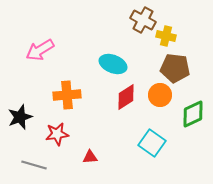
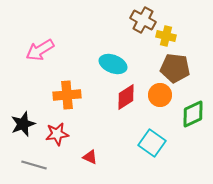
black star: moved 3 px right, 7 px down
red triangle: rotated 28 degrees clockwise
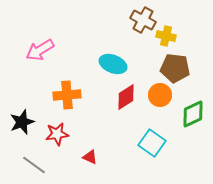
black star: moved 1 px left, 2 px up
gray line: rotated 20 degrees clockwise
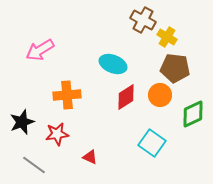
yellow cross: moved 1 px right, 1 px down; rotated 18 degrees clockwise
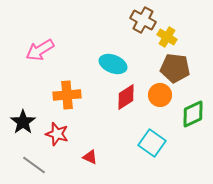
black star: moved 1 px right; rotated 15 degrees counterclockwise
red star: rotated 25 degrees clockwise
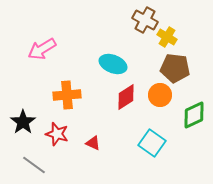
brown cross: moved 2 px right
pink arrow: moved 2 px right, 1 px up
green diamond: moved 1 px right, 1 px down
red triangle: moved 3 px right, 14 px up
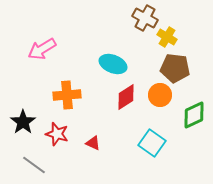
brown cross: moved 2 px up
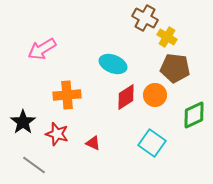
orange circle: moved 5 px left
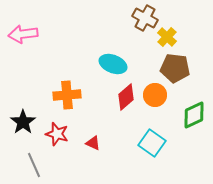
yellow cross: rotated 12 degrees clockwise
pink arrow: moved 19 px left, 15 px up; rotated 24 degrees clockwise
red diamond: rotated 8 degrees counterclockwise
gray line: rotated 30 degrees clockwise
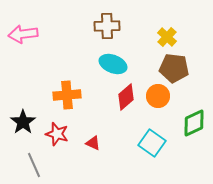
brown cross: moved 38 px left, 8 px down; rotated 30 degrees counterclockwise
brown pentagon: moved 1 px left
orange circle: moved 3 px right, 1 px down
green diamond: moved 8 px down
